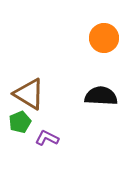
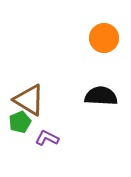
brown triangle: moved 6 px down
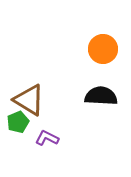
orange circle: moved 1 px left, 11 px down
green pentagon: moved 2 px left
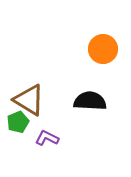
black semicircle: moved 11 px left, 5 px down
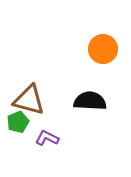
brown triangle: rotated 16 degrees counterclockwise
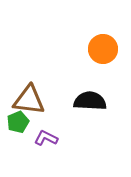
brown triangle: rotated 8 degrees counterclockwise
purple L-shape: moved 1 px left
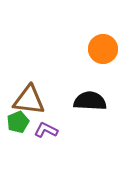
purple L-shape: moved 8 px up
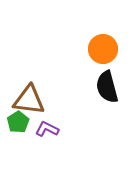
black semicircle: moved 17 px right, 14 px up; rotated 108 degrees counterclockwise
green pentagon: rotated 10 degrees counterclockwise
purple L-shape: moved 1 px right, 1 px up
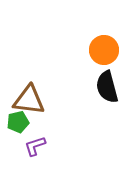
orange circle: moved 1 px right, 1 px down
green pentagon: rotated 20 degrees clockwise
purple L-shape: moved 12 px left, 17 px down; rotated 45 degrees counterclockwise
